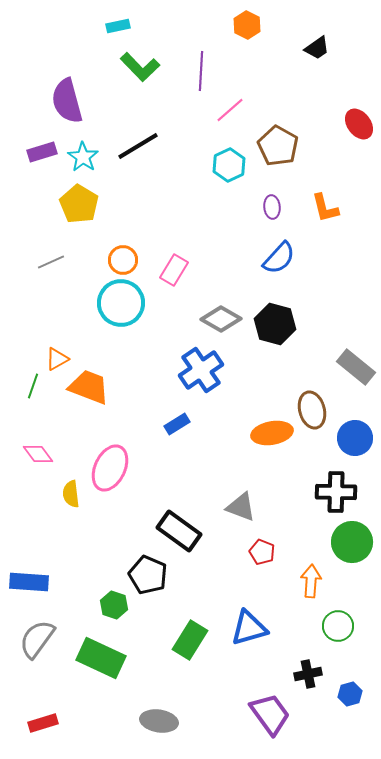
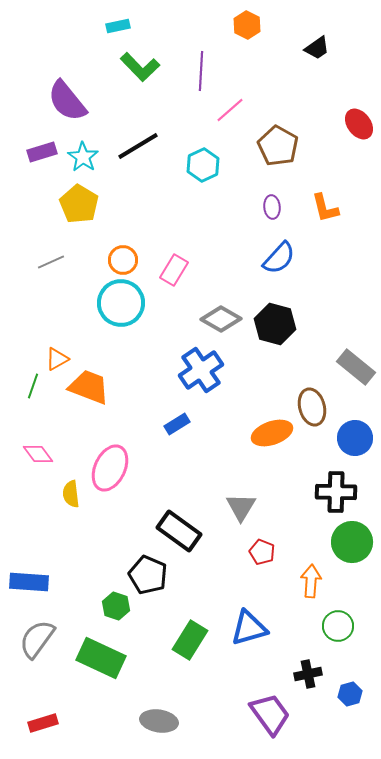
purple semicircle at (67, 101): rotated 24 degrees counterclockwise
cyan hexagon at (229, 165): moved 26 px left
brown ellipse at (312, 410): moved 3 px up
orange ellipse at (272, 433): rotated 9 degrees counterclockwise
gray triangle at (241, 507): rotated 40 degrees clockwise
green hexagon at (114, 605): moved 2 px right, 1 px down
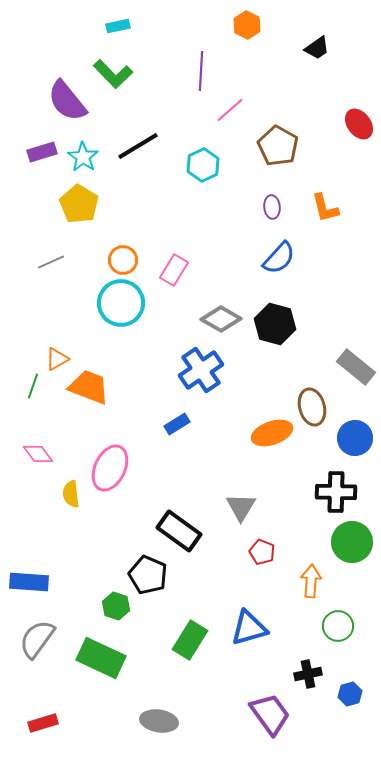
green L-shape at (140, 67): moved 27 px left, 7 px down
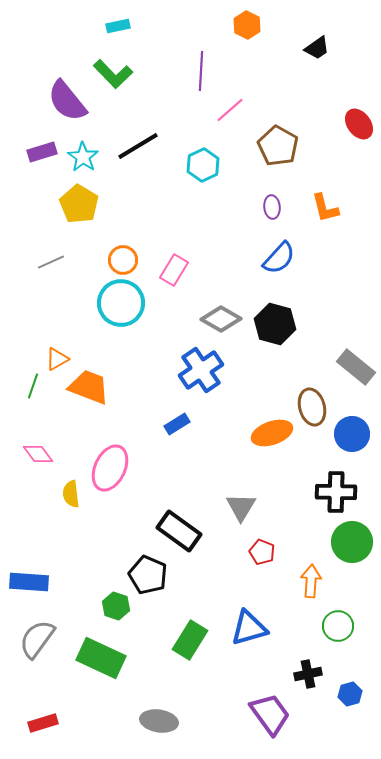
blue circle at (355, 438): moved 3 px left, 4 px up
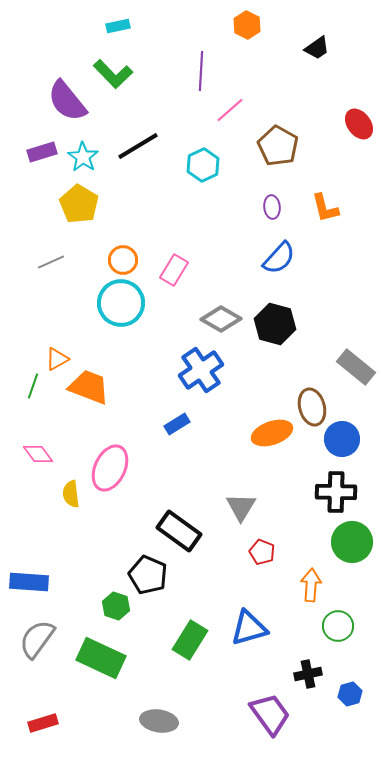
blue circle at (352, 434): moved 10 px left, 5 px down
orange arrow at (311, 581): moved 4 px down
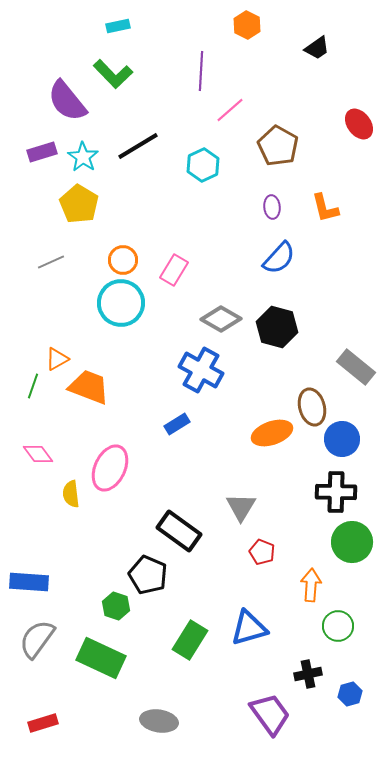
black hexagon at (275, 324): moved 2 px right, 3 px down
blue cross at (201, 370): rotated 27 degrees counterclockwise
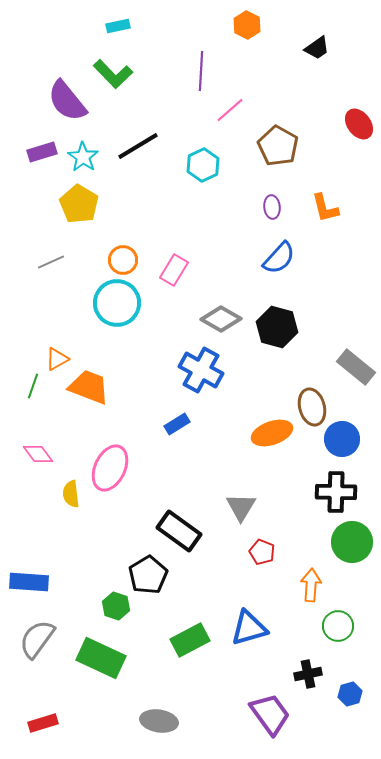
cyan circle at (121, 303): moved 4 px left
black pentagon at (148, 575): rotated 18 degrees clockwise
green rectangle at (190, 640): rotated 30 degrees clockwise
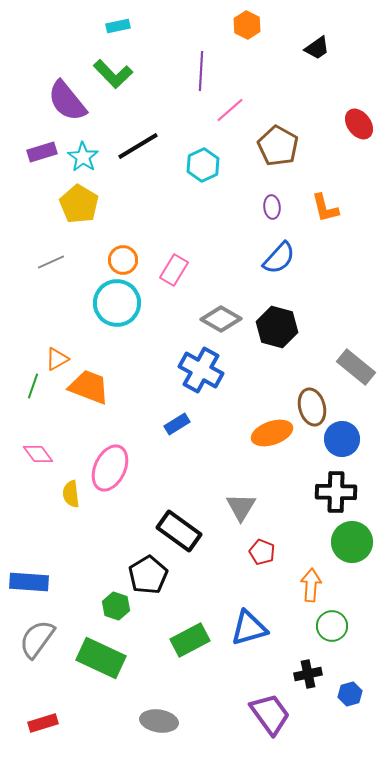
green circle at (338, 626): moved 6 px left
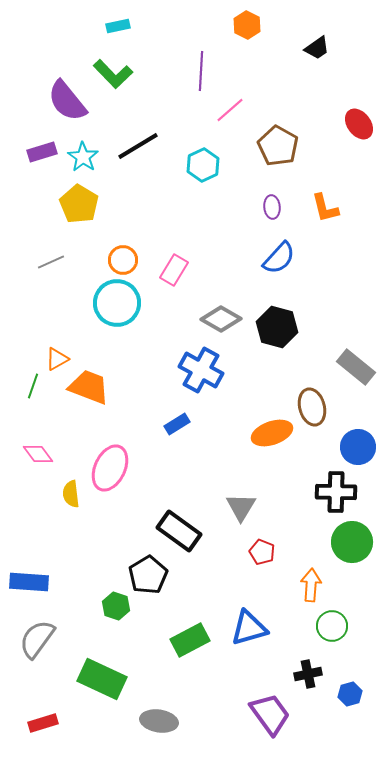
blue circle at (342, 439): moved 16 px right, 8 px down
green rectangle at (101, 658): moved 1 px right, 21 px down
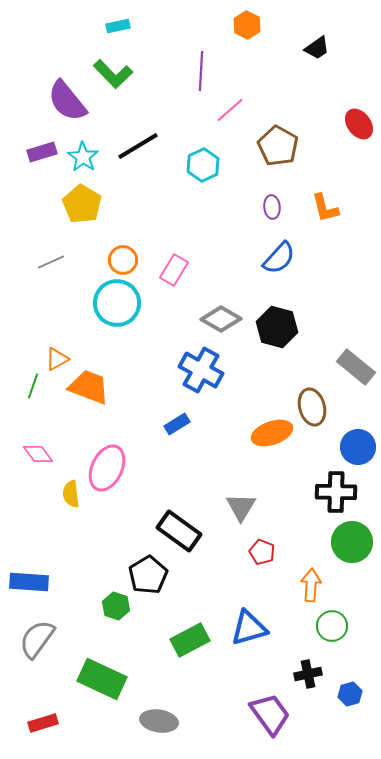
yellow pentagon at (79, 204): moved 3 px right
pink ellipse at (110, 468): moved 3 px left
